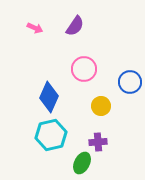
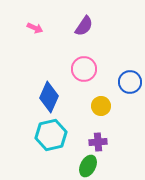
purple semicircle: moved 9 px right
green ellipse: moved 6 px right, 3 px down
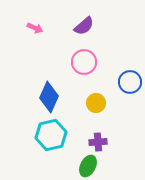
purple semicircle: rotated 15 degrees clockwise
pink circle: moved 7 px up
yellow circle: moved 5 px left, 3 px up
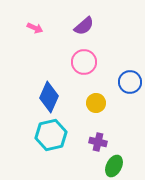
purple cross: rotated 18 degrees clockwise
green ellipse: moved 26 px right
